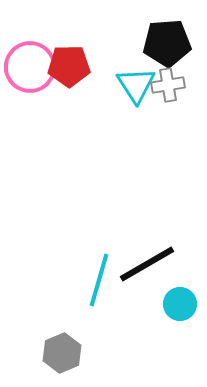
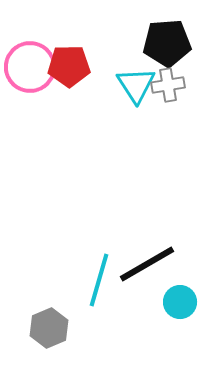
cyan circle: moved 2 px up
gray hexagon: moved 13 px left, 25 px up
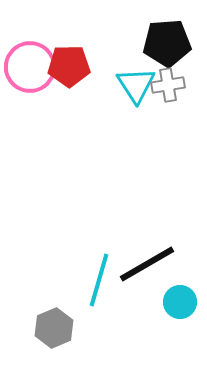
gray hexagon: moved 5 px right
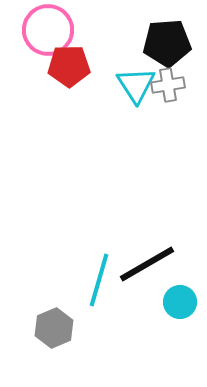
pink circle: moved 18 px right, 37 px up
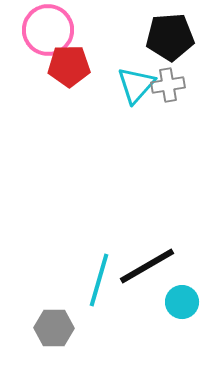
black pentagon: moved 3 px right, 6 px up
cyan triangle: rotated 15 degrees clockwise
black line: moved 2 px down
cyan circle: moved 2 px right
gray hexagon: rotated 24 degrees clockwise
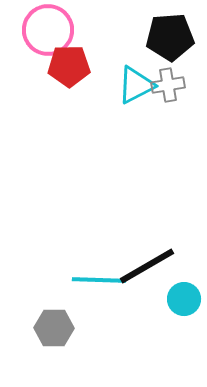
cyan triangle: rotated 21 degrees clockwise
cyan line: rotated 76 degrees clockwise
cyan circle: moved 2 px right, 3 px up
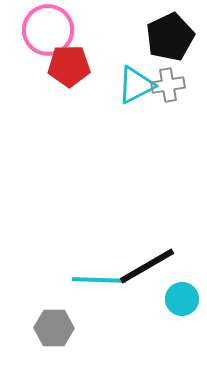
black pentagon: rotated 21 degrees counterclockwise
cyan circle: moved 2 px left
